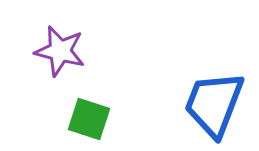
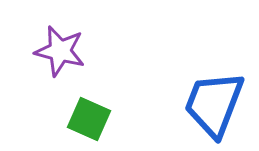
green square: rotated 6 degrees clockwise
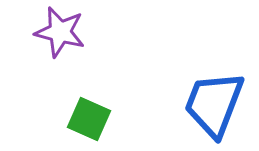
purple star: moved 19 px up
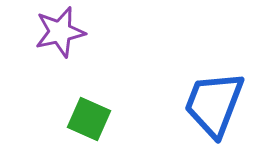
purple star: rotated 27 degrees counterclockwise
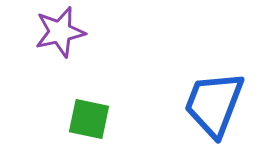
green square: rotated 12 degrees counterclockwise
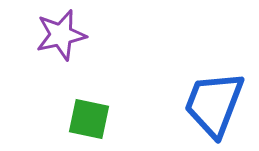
purple star: moved 1 px right, 3 px down
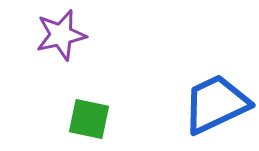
blue trapezoid: moved 2 px right; rotated 44 degrees clockwise
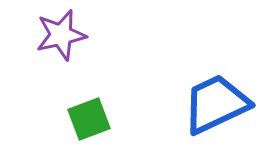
green square: rotated 33 degrees counterclockwise
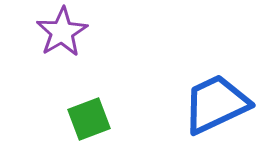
purple star: moved 1 px right, 3 px up; rotated 18 degrees counterclockwise
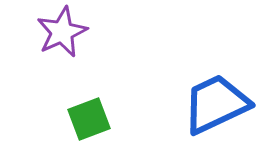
purple star: rotated 6 degrees clockwise
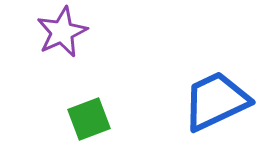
blue trapezoid: moved 3 px up
